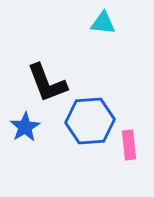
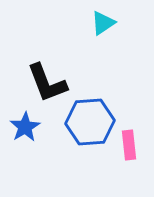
cyan triangle: rotated 40 degrees counterclockwise
blue hexagon: moved 1 px down
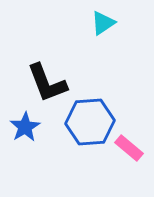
pink rectangle: moved 3 px down; rotated 44 degrees counterclockwise
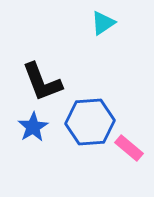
black L-shape: moved 5 px left, 1 px up
blue star: moved 8 px right
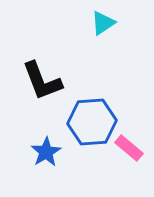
black L-shape: moved 1 px up
blue hexagon: moved 2 px right
blue star: moved 13 px right, 25 px down
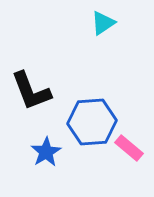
black L-shape: moved 11 px left, 10 px down
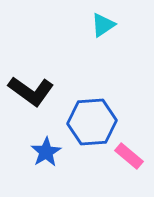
cyan triangle: moved 2 px down
black L-shape: rotated 33 degrees counterclockwise
pink rectangle: moved 8 px down
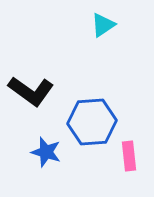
blue star: rotated 24 degrees counterclockwise
pink rectangle: rotated 44 degrees clockwise
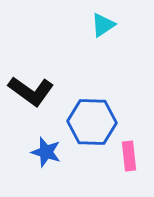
blue hexagon: rotated 6 degrees clockwise
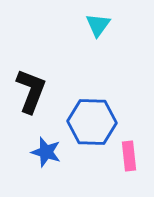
cyan triangle: moved 5 px left; rotated 20 degrees counterclockwise
black L-shape: rotated 105 degrees counterclockwise
